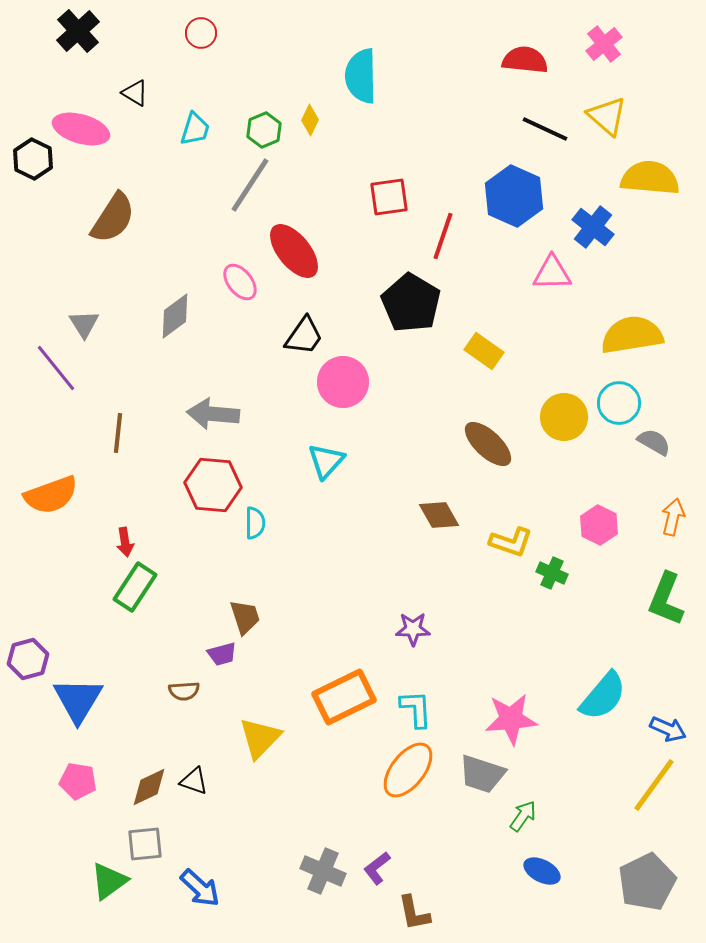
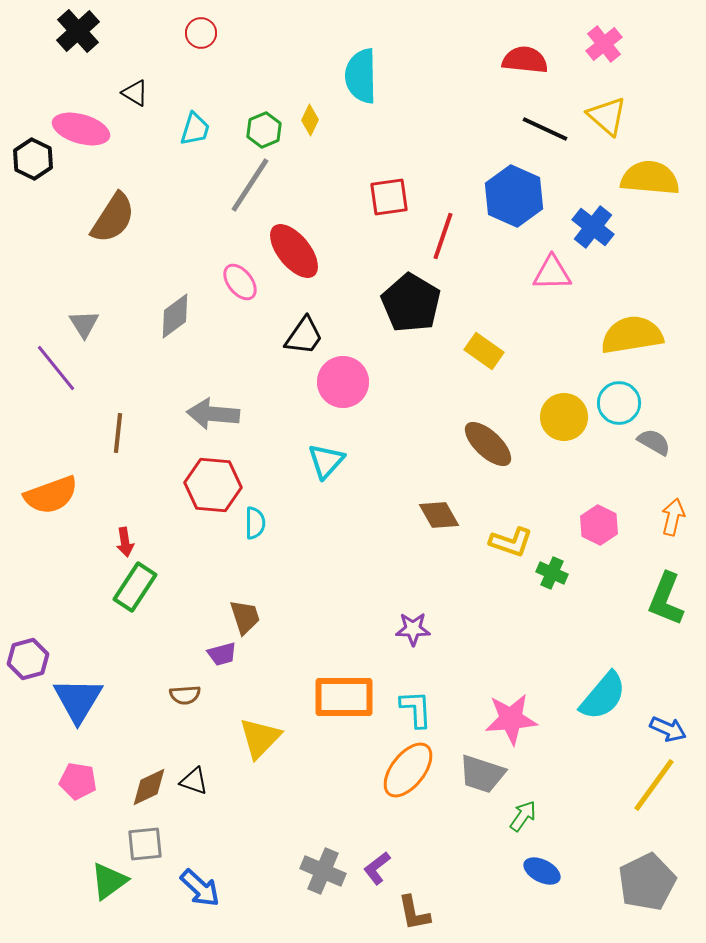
brown semicircle at (184, 691): moved 1 px right, 4 px down
orange rectangle at (344, 697): rotated 26 degrees clockwise
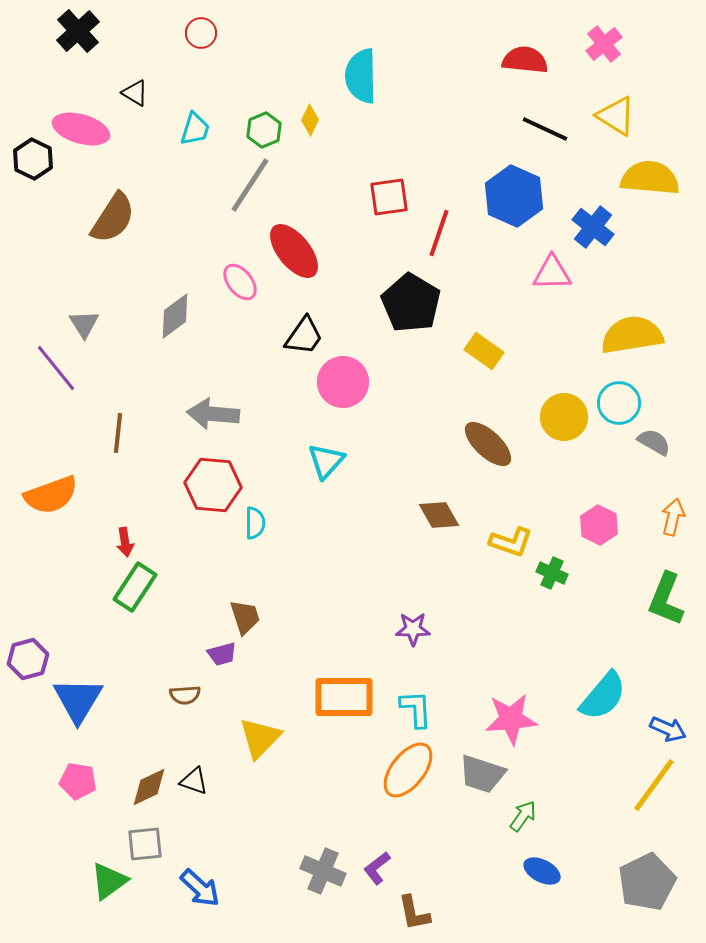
yellow triangle at (607, 116): moved 9 px right; rotated 9 degrees counterclockwise
red line at (443, 236): moved 4 px left, 3 px up
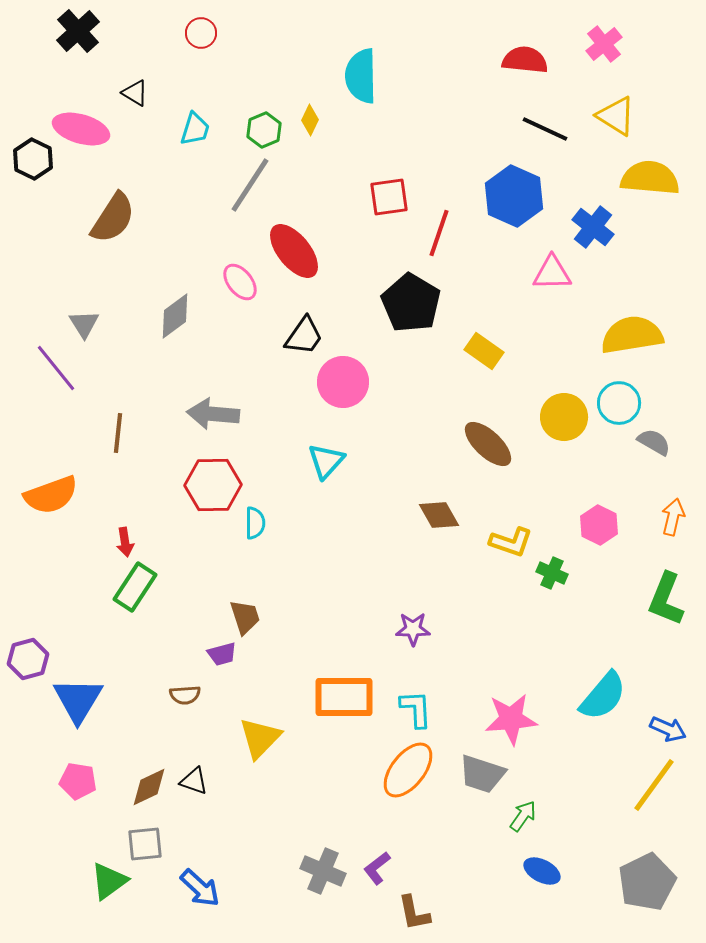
red hexagon at (213, 485): rotated 6 degrees counterclockwise
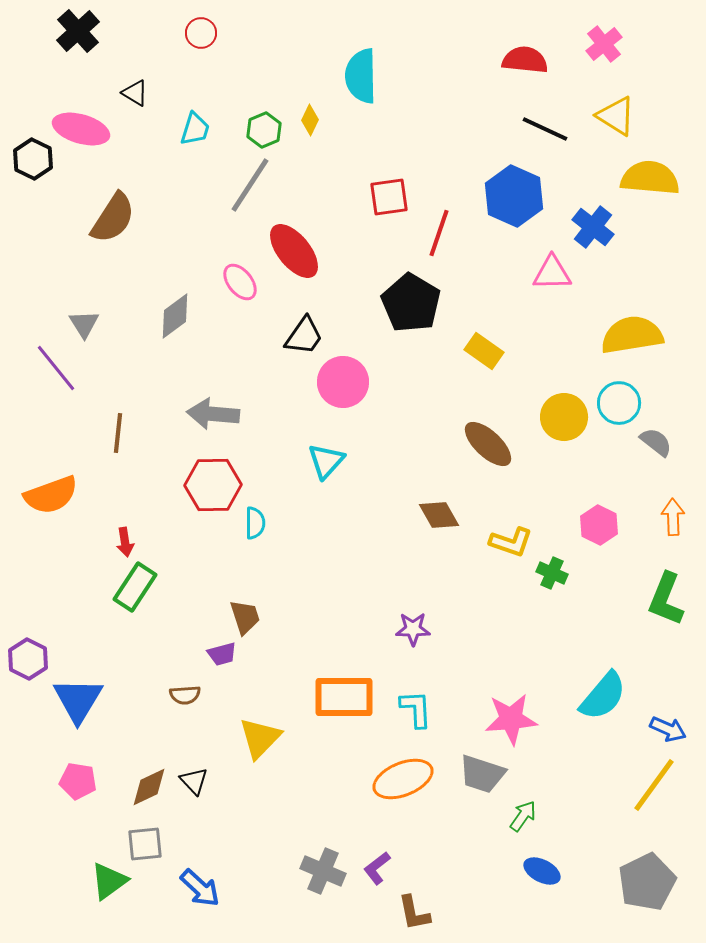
gray semicircle at (654, 442): moved 2 px right; rotated 8 degrees clockwise
orange arrow at (673, 517): rotated 15 degrees counterclockwise
purple hexagon at (28, 659): rotated 18 degrees counterclockwise
orange ellipse at (408, 770): moved 5 px left, 9 px down; rotated 30 degrees clockwise
black triangle at (194, 781): rotated 28 degrees clockwise
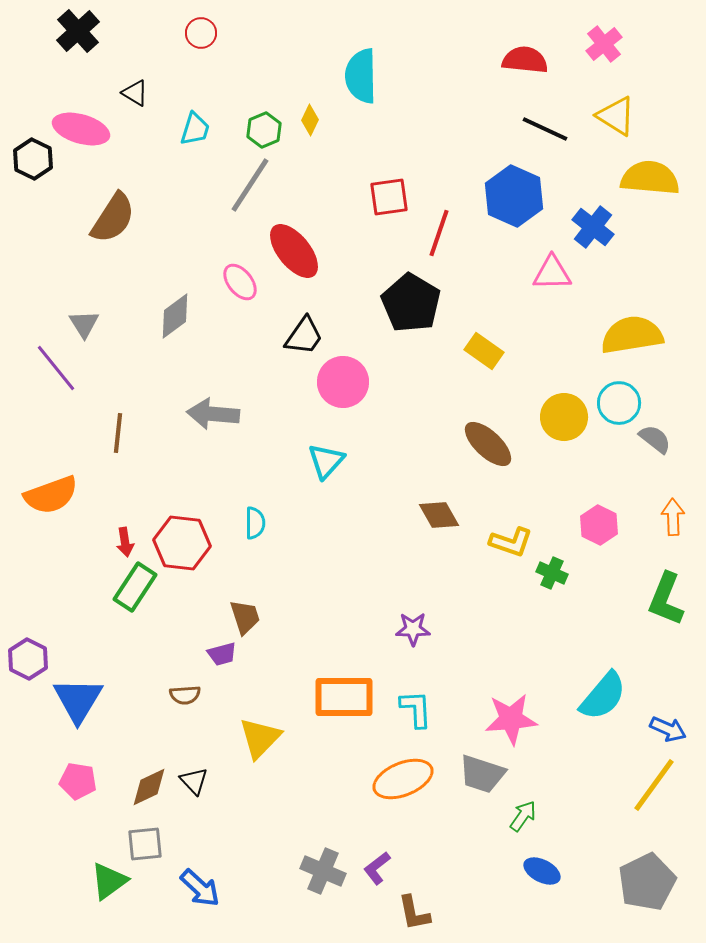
gray semicircle at (656, 442): moved 1 px left, 3 px up
red hexagon at (213, 485): moved 31 px left, 58 px down; rotated 8 degrees clockwise
